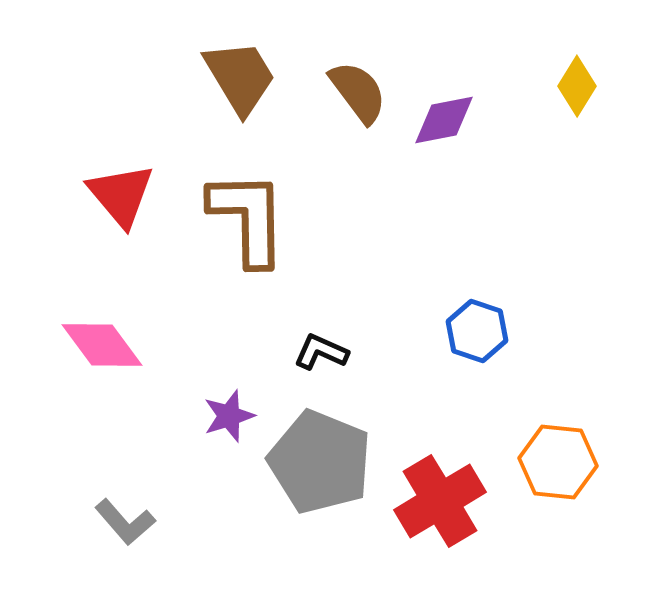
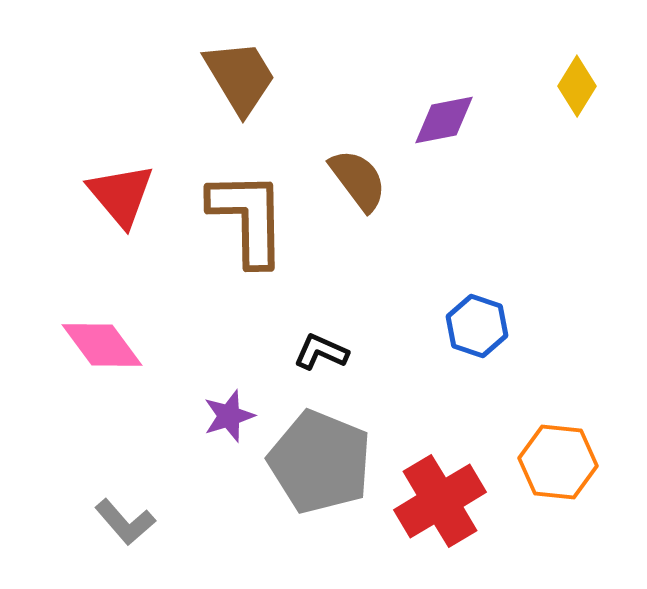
brown semicircle: moved 88 px down
blue hexagon: moved 5 px up
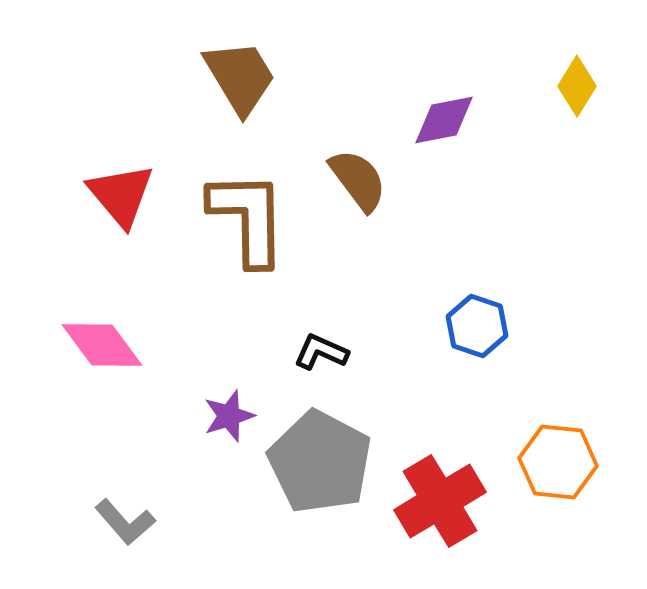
gray pentagon: rotated 6 degrees clockwise
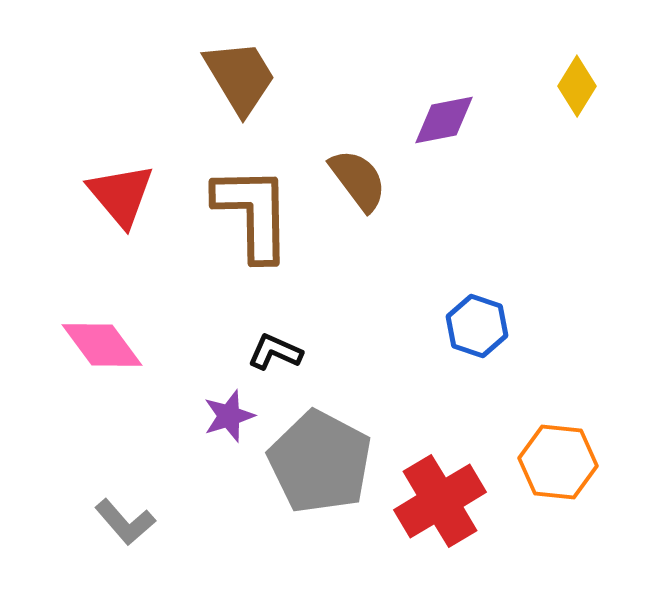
brown L-shape: moved 5 px right, 5 px up
black L-shape: moved 46 px left
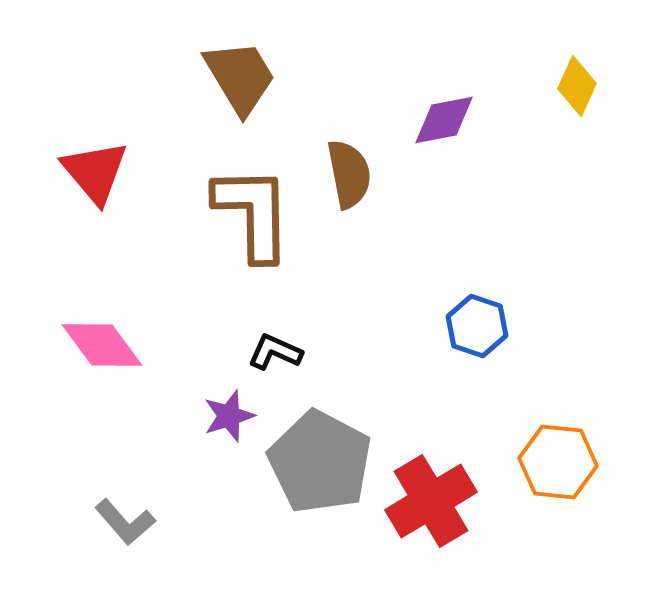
yellow diamond: rotated 8 degrees counterclockwise
brown semicircle: moved 9 px left, 6 px up; rotated 26 degrees clockwise
red triangle: moved 26 px left, 23 px up
red cross: moved 9 px left
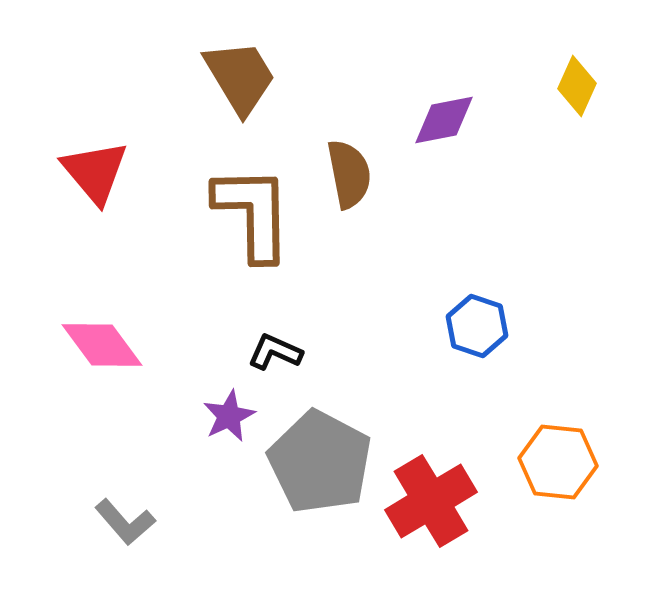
purple star: rotated 8 degrees counterclockwise
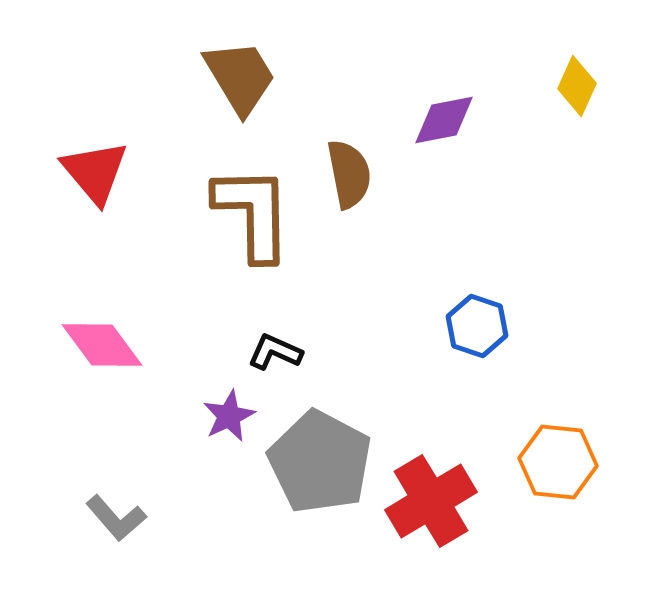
gray L-shape: moved 9 px left, 4 px up
